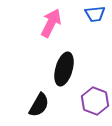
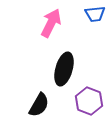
purple hexagon: moved 6 px left
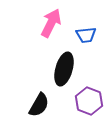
blue trapezoid: moved 9 px left, 21 px down
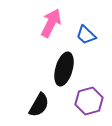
blue trapezoid: rotated 50 degrees clockwise
purple hexagon: rotated 24 degrees clockwise
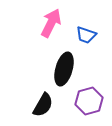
blue trapezoid: rotated 25 degrees counterclockwise
black semicircle: moved 4 px right
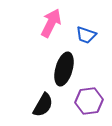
purple hexagon: rotated 8 degrees clockwise
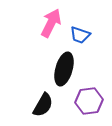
blue trapezoid: moved 6 px left
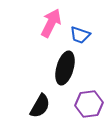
black ellipse: moved 1 px right, 1 px up
purple hexagon: moved 3 px down
black semicircle: moved 3 px left, 1 px down
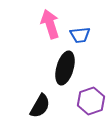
pink arrow: moved 1 px left, 1 px down; rotated 44 degrees counterclockwise
blue trapezoid: rotated 25 degrees counterclockwise
purple hexagon: moved 2 px right, 3 px up; rotated 12 degrees counterclockwise
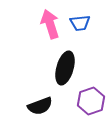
blue trapezoid: moved 12 px up
black semicircle: rotated 40 degrees clockwise
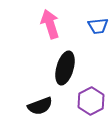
blue trapezoid: moved 18 px right, 3 px down
purple hexagon: rotated 8 degrees counterclockwise
